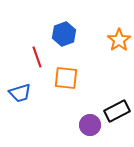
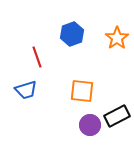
blue hexagon: moved 8 px right
orange star: moved 2 px left, 2 px up
orange square: moved 16 px right, 13 px down
blue trapezoid: moved 6 px right, 3 px up
black rectangle: moved 5 px down
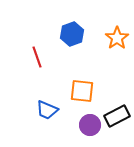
blue trapezoid: moved 21 px right, 20 px down; rotated 40 degrees clockwise
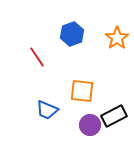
red line: rotated 15 degrees counterclockwise
black rectangle: moved 3 px left
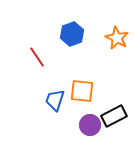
orange star: rotated 10 degrees counterclockwise
blue trapezoid: moved 8 px right, 10 px up; rotated 85 degrees clockwise
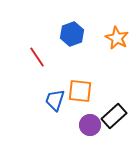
orange square: moved 2 px left
black rectangle: rotated 15 degrees counterclockwise
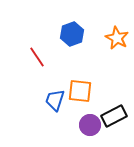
black rectangle: rotated 15 degrees clockwise
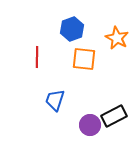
blue hexagon: moved 5 px up
red line: rotated 35 degrees clockwise
orange square: moved 4 px right, 32 px up
